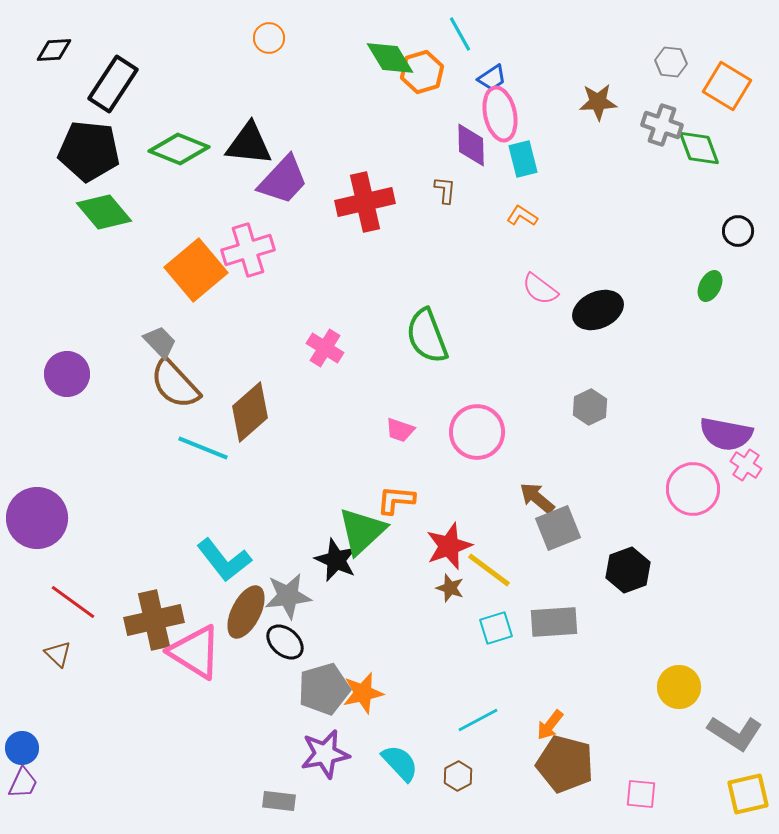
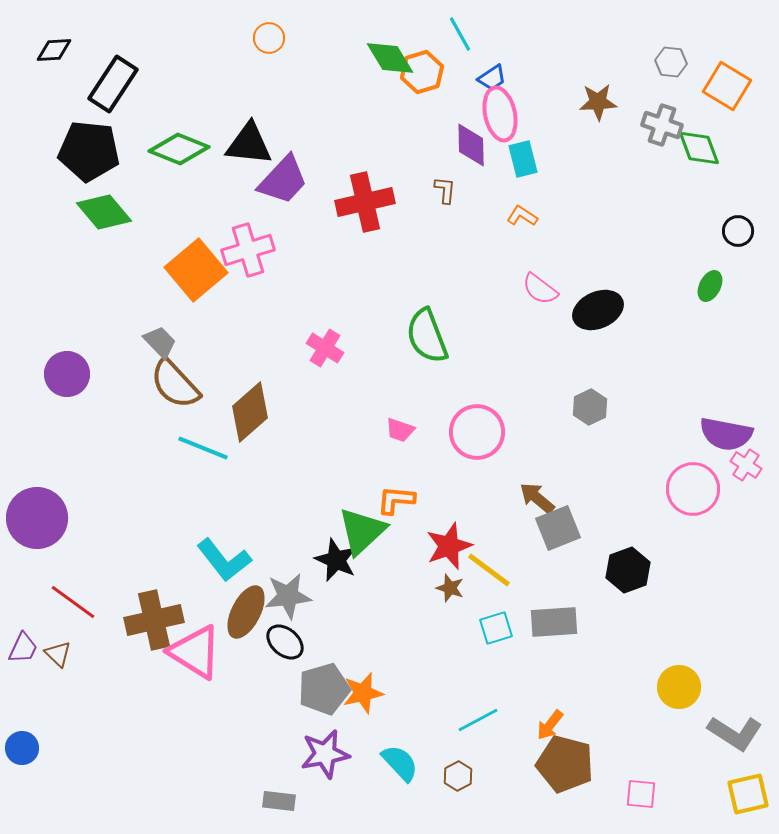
purple trapezoid at (23, 783): moved 135 px up
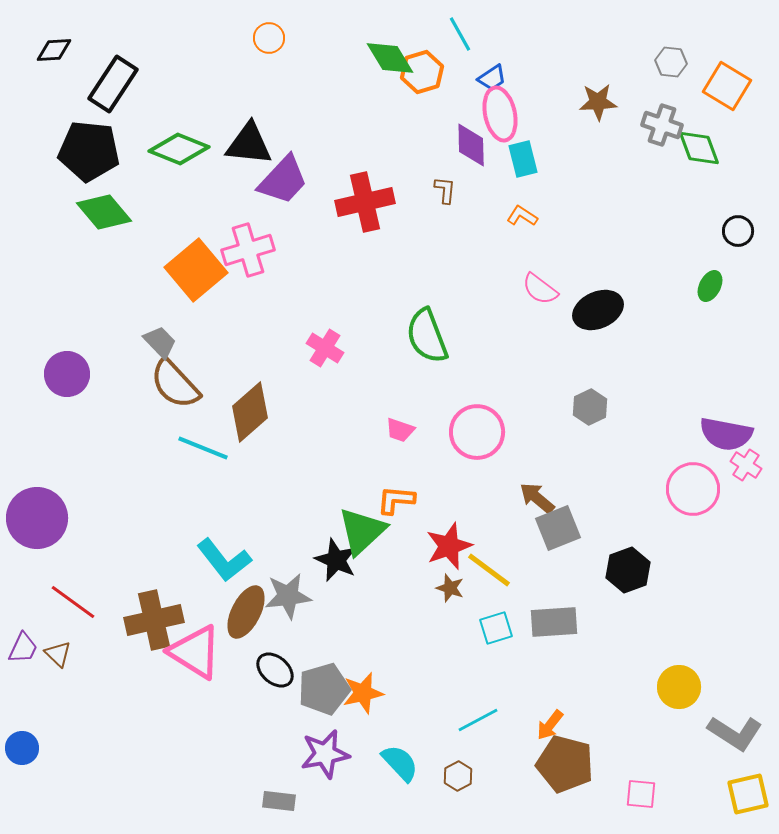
black ellipse at (285, 642): moved 10 px left, 28 px down
